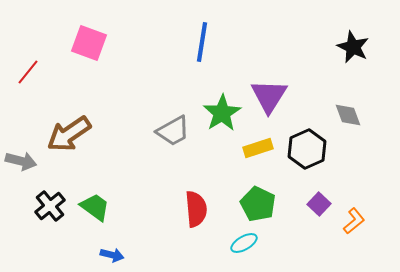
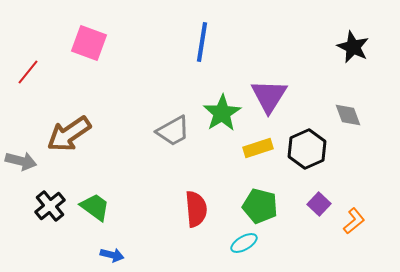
green pentagon: moved 2 px right, 2 px down; rotated 12 degrees counterclockwise
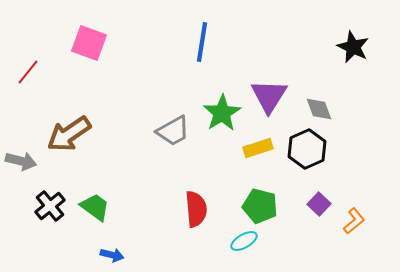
gray diamond: moved 29 px left, 6 px up
cyan ellipse: moved 2 px up
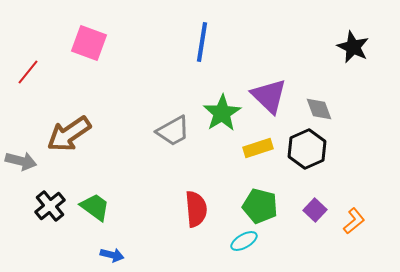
purple triangle: rotated 18 degrees counterclockwise
purple square: moved 4 px left, 6 px down
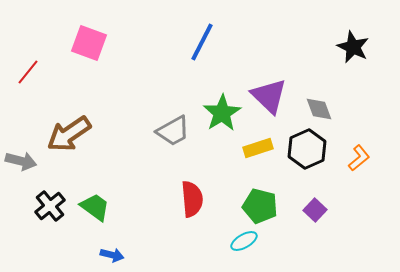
blue line: rotated 18 degrees clockwise
red semicircle: moved 4 px left, 10 px up
orange L-shape: moved 5 px right, 63 px up
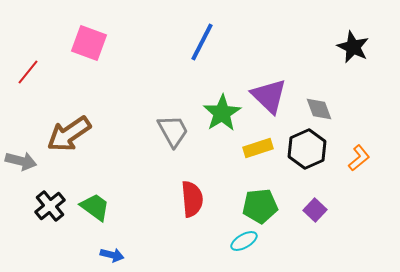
gray trapezoid: rotated 90 degrees counterclockwise
green pentagon: rotated 20 degrees counterclockwise
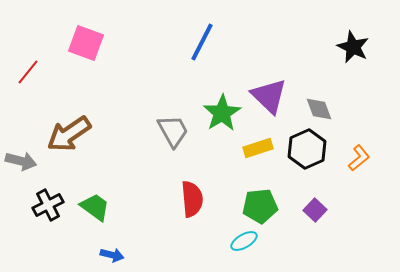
pink square: moved 3 px left
black cross: moved 2 px left, 1 px up; rotated 12 degrees clockwise
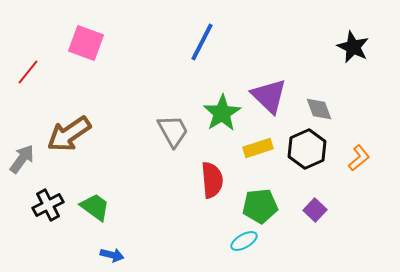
gray arrow: moved 1 px right, 2 px up; rotated 68 degrees counterclockwise
red semicircle: moved 20 px right, 19 px up
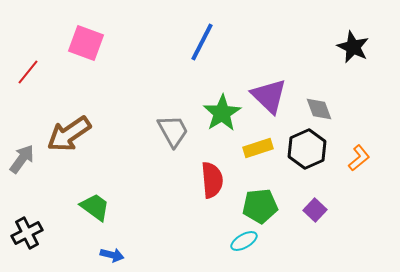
black cross: moved 21 px left, 28 px down
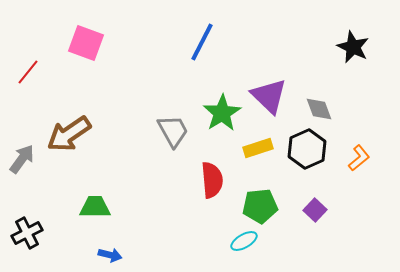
green trapezoid: rotated 36 degrees counterclockwise
blue arrow: moved 2 px left
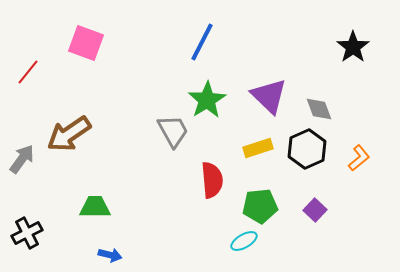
black star: rotated 12 degrees clockwise
green star: moved 15 px left, 13 px up
